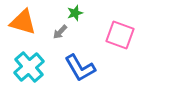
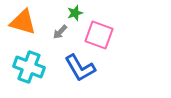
pink square: moved 21 px left
cyan cross: rotated 28 degrees counterclockwise
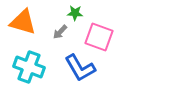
green star: rotated 21 degrees clockwise
pink square: moved 2 px down
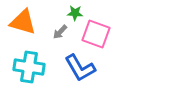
pink square: moved 3 px left, 3 px up
cyan cross: rotated 12 degrees counterclockwise
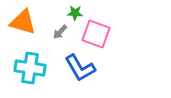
cyan cross: moved 1 px right, 1 px down
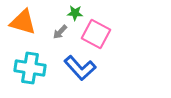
pink square: rotated 8 degrees clockwise
blue L-shape: rotated 12 degrees counterclockwise
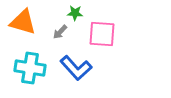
pink square: moved 6 px right; rotated 24 degrees counterclockwise
blue L-shape: moved 4 px left
